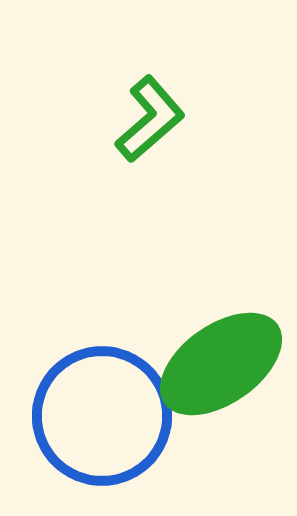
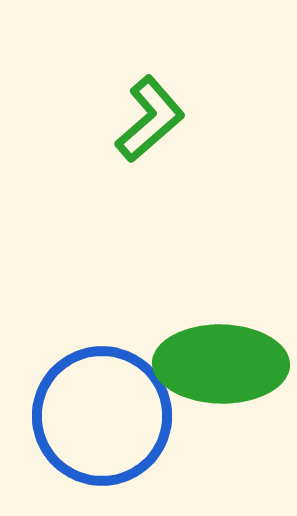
green ellipse: rotated 36 degrees clockwise
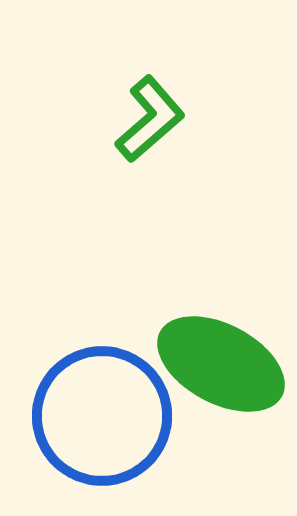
green ellipse: rotated 27 degrees clockwise
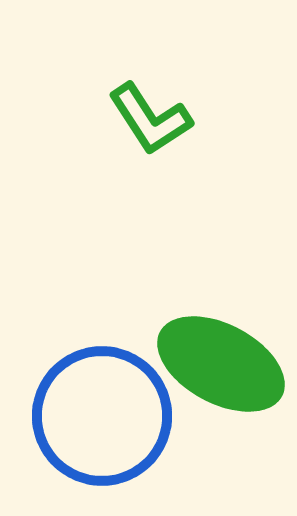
green L-shape: rotated 98 degrees clockwise
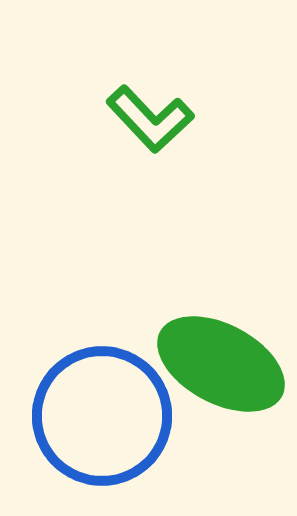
green L-shape: rotated 10 degrees counterclockwise
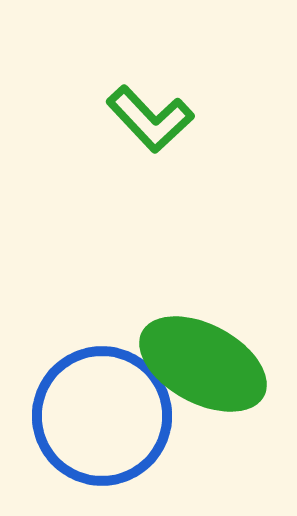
green ellipse: moved 18 px left
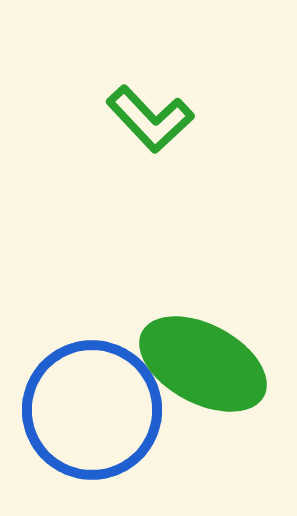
blue circle: moved 10 px left, 6 px up
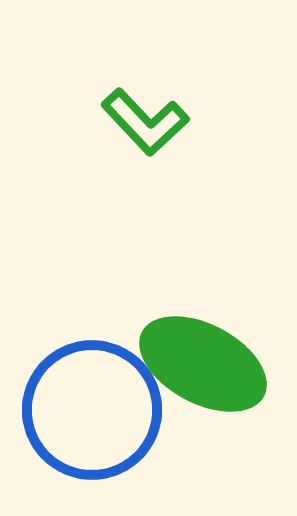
green L-shape: moved 5 px left, 3 px down
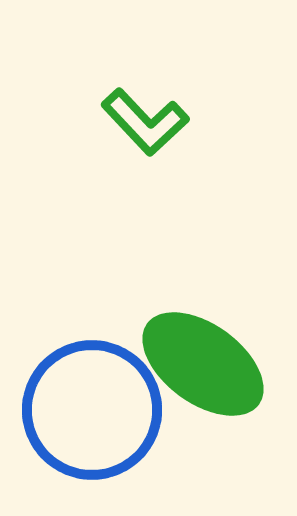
green ellipse: rotated 8 degrees clockwise
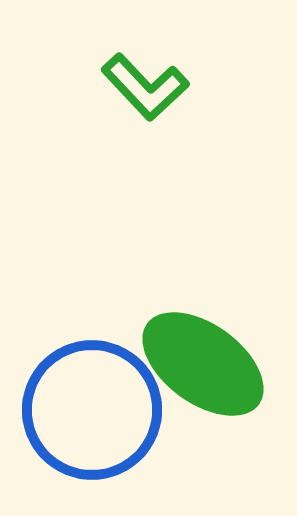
green L-shape: moved 35 px up
